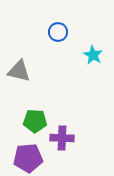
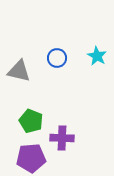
blue circle: moved 1 px left, 26 px down
cyan star: moved 4 px right, 1 px down
green pentagon: moved 4 px left; rotated 20 degrees clockwise
purple pentagon: moved 3 px right
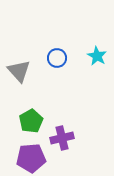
gray triangle: rotated 35 degrees clockwise
green pentagon: rotated 20 degrees clockwise
purple cross: rotated 15 degrees counterclockwise
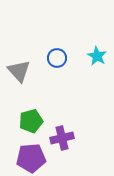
green pentagon: rotated 15 degrees clockwise
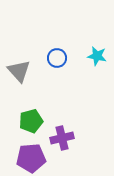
cyan star: rotated 18 degrees counterclockwise
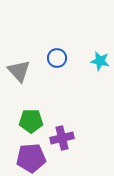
cyan star: moved 3 px right, 5 px down
green pentagon: rotated 15 degrees clockwise
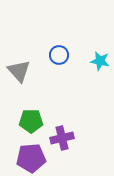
blue circle: moved 2 px right, 3 px up
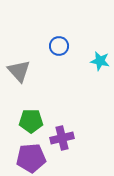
blue circle: moved 9 px up
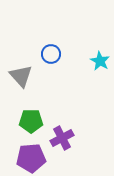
blue circle: moved 8 px left, 8 px down
cyan star: rotated 18 degrees clockwise
gray triangle: moved 2 px right, 5 px down
purple cross: rotated 15 degrees counterclockwise
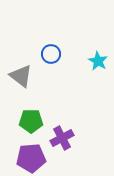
cyan star: moved 2 px left
gray triangle: rotated 10 degrees counterclockwise
